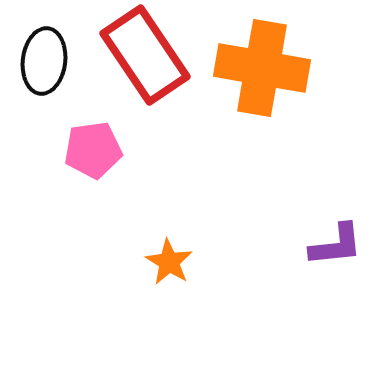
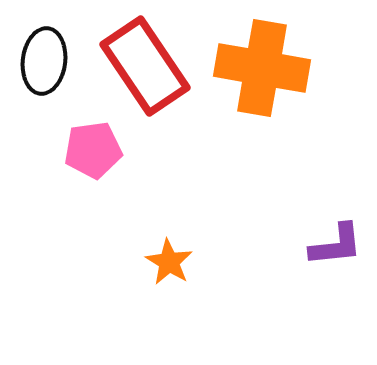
red rectangle: moved 11 px down
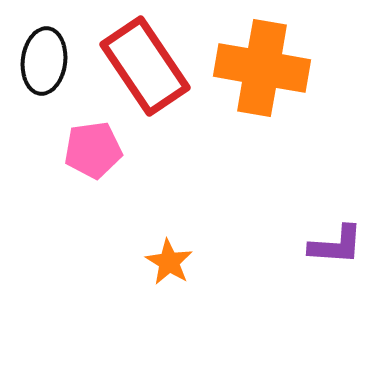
purple L-shape: rotated 10 degrees clockwise
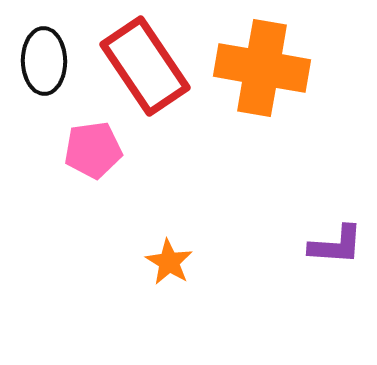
black ellipse: rotated 8 degrees counterclockwise
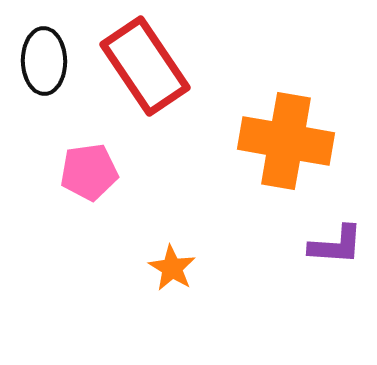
orange cross: moved 24 px right, 73 px down
pink pentagon: moved 4 px left, 22 px down
orange star: moved 3 px right, 6 px down
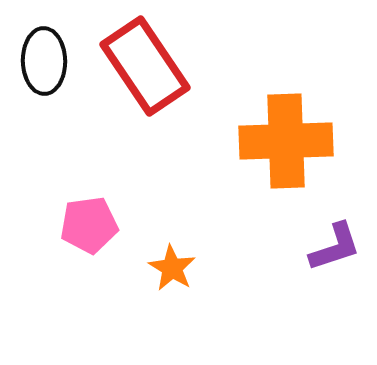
orange cross: rotated 12 degrees counterclockwise
pink pentagon: moved 53 px down
purple L-shape: moved 1 px left, 2 px down; rotated 22 degrees counterclockwise
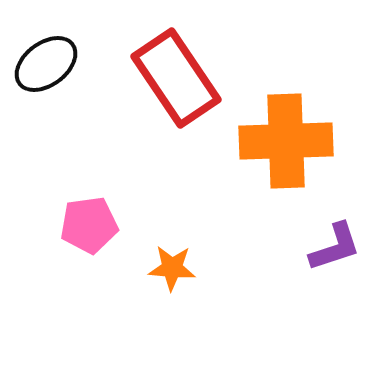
black ellipse: moved 2 px right, 3 px down; rotated 54 degrees clockwise
red rectangle: moved 31 px right, 12 px down
orange star: rotated 27 degrees counterclockwise
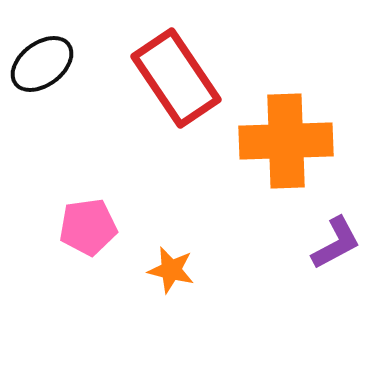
black ellipse: moved 4 px left
pink pentagon: moved 1 px left, 2 px down
purple L-shape: moved 1 px right, 4 px up; rotated 10 degrees counterclockwise
orange star: moved 1 px left, 2 px down; rotated 9 degrees clockwise
